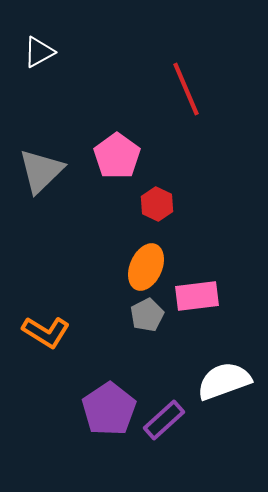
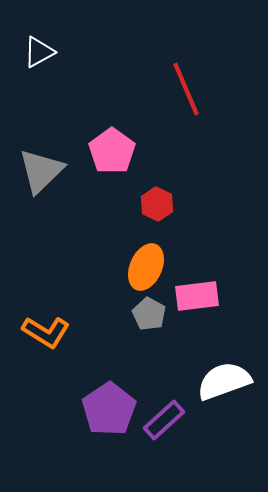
pink pentagon: moved 5 px left, 5 px up
gray pentagon: moved 2 px right, 1 px up; rotated 16 degrees counterclockwise
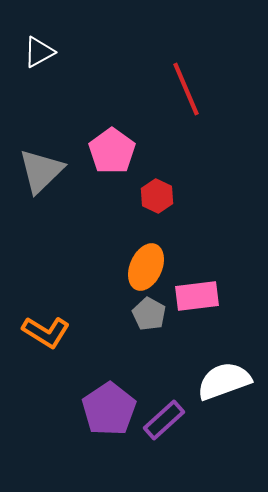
red hexagon: moved 8 px up
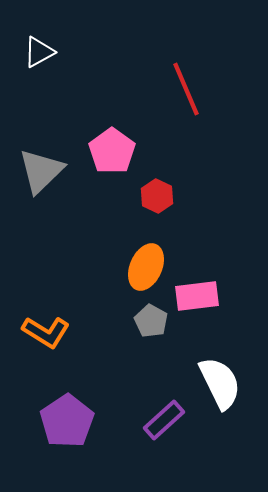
gray pentagon: moved 2 px right, 7 px down
white semicircle: moved 4 px left, 2 px down; rotated 84 degrees clockwise
purple pentagon: moved 42 px left, 12 px down
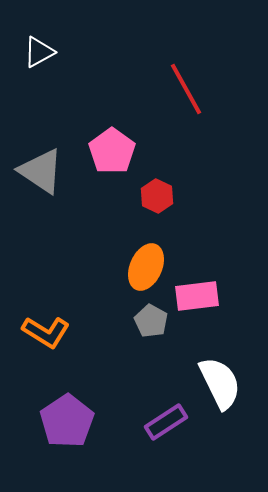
red line: rotated 6 degrees counterclockwise
gray triangle: rotated 42 degrees counterclockwise
purple rectangle: moved 2 px right, 2 px down; rotated 9 degrees clockwise
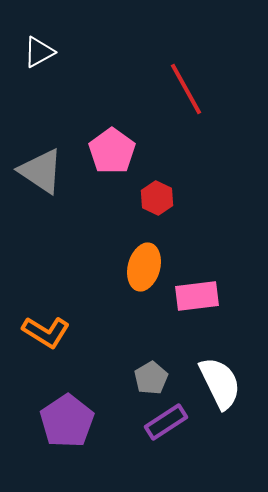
red hexagon: moved 2 px down
orange ellipse: moved 2 px left; rotated 9 degrees counterclockwise
gray pentagon: moved 57 px down; rotated 12 degrees clockwise
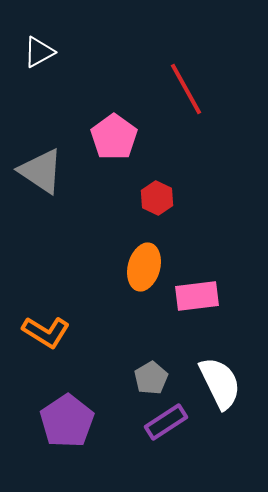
pink pentagon: moved 2 px right, 14 px up
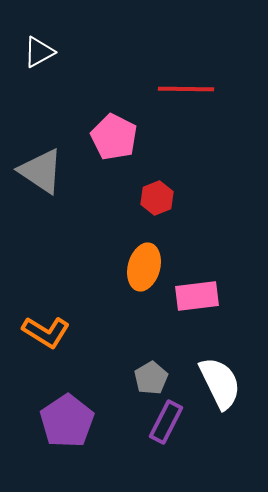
red line: rotated 60 degrees counterclockwise
pink pentagon: rotated 9 degrees counterclockwise
red hexagon: rotated 12 degrees clockwise
purple rectangle: rotated 30 degrees counterclockwise
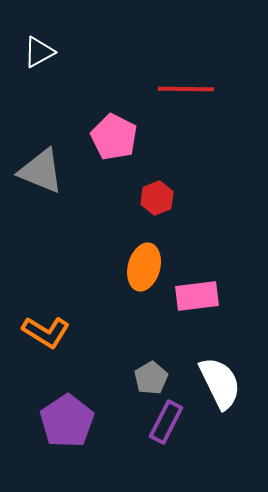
gray triangle: rotated 12 degrees counterclockwise
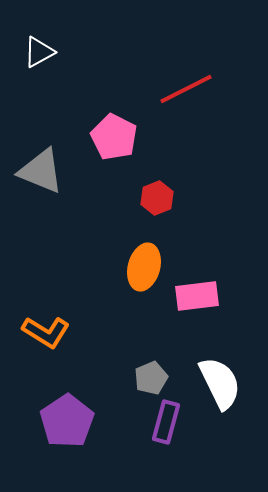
red line: rotated 28 degrees counterclockwise
gray pentagon: rotated 8 degrees clockwise
purple rectangle: rotated 12 degrees counterclockwise
